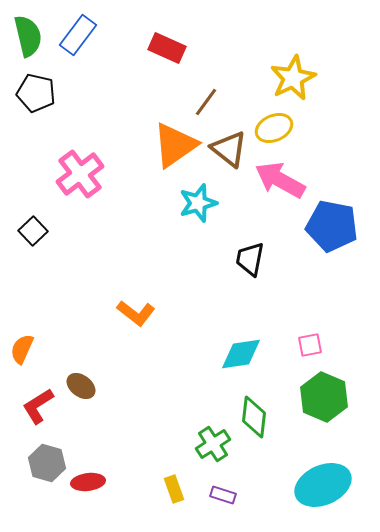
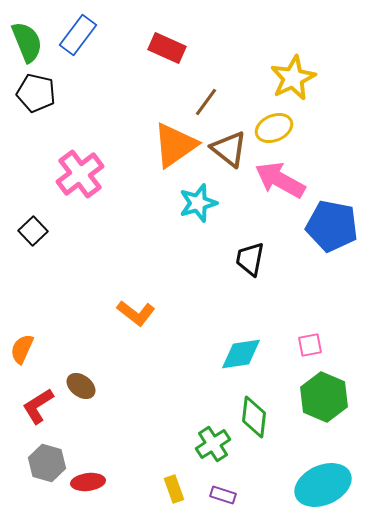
green semicircle: moved 1 px left, 6 px down; rotated 9 degrees counterclockwise
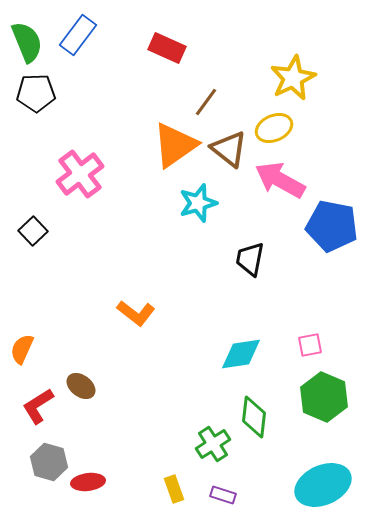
black pentagon: rotated 15 degrees counterclockwise
gray hexagon: moved 2 px right, 1 px up
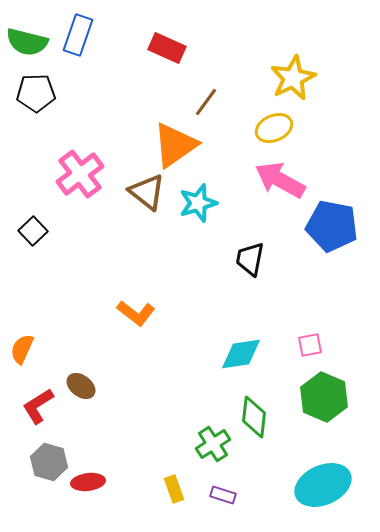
blue rectangle: rotated 18 degrees counterclockwise
green semicircle: rotated 126 degrees clockwise
brown triangle: moved 82 px left, 43 px down
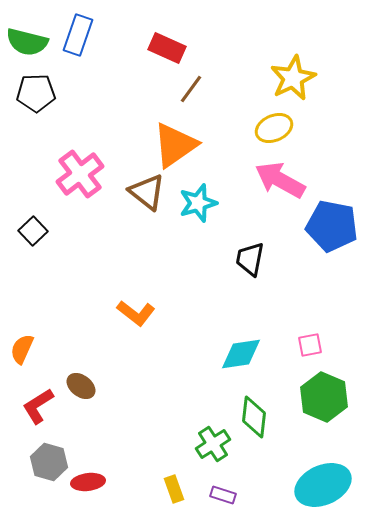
brown line: moved 15 px left, 13 px up
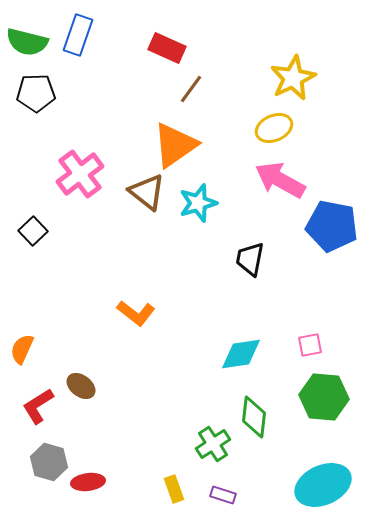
green hexagon: rotated 18 degrees counterclockwise
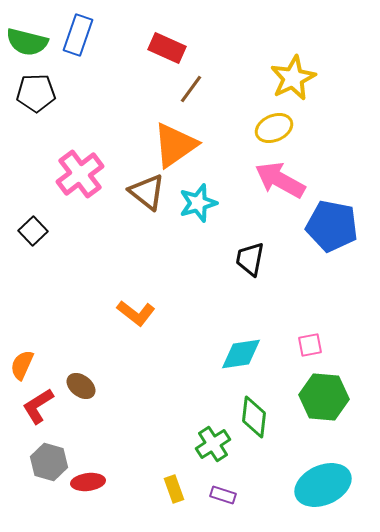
orange semicircle: moved 16 px down
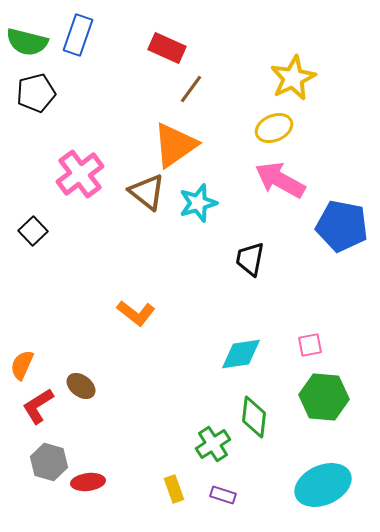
black pentagon: rotated 12 degrees counterclockwise
blue pentagon: moved 10 px right
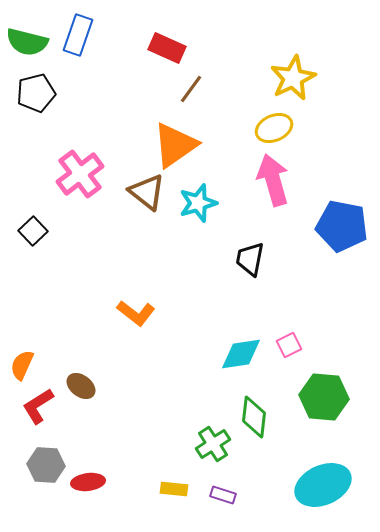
pink arrow: moved 7 px left; rotated 45 degrees clockwise
pink square: moved 21 px left; rotated 15 degrees counterclockwise
gray hexagon: moved 3 px left, 3 px down; rotated 12 degrees counterclockwise
yellow rectangle: rotated 64 degrees counterclockwise
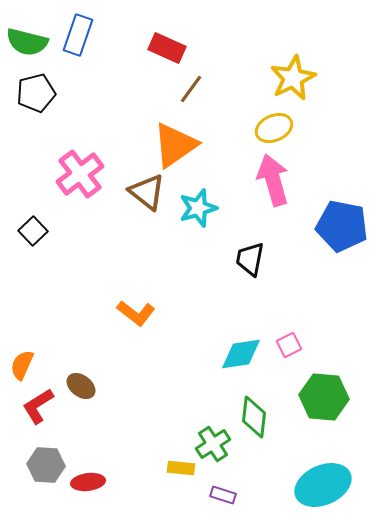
cyan star: moved 5 px down
yellow rectangle: moved 7 px right, 21 px up
